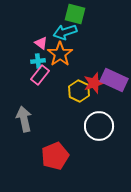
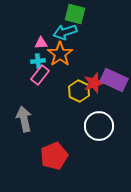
pink triangle: rotated 40 degrees counterclockwise
red pentagon: moved 1 px left
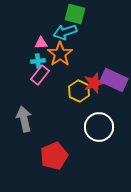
white circle: moved 1 px down
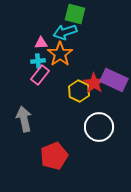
red star: rotated 20 degrees counterclockwise
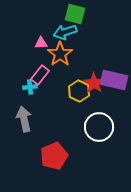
cyan cross: moved 8 px left, 26 px down
purple rectangle: rotated 12 degrees counterclockwise
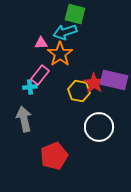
yellow hexagon: rotated 15 degrees counterclockwise
